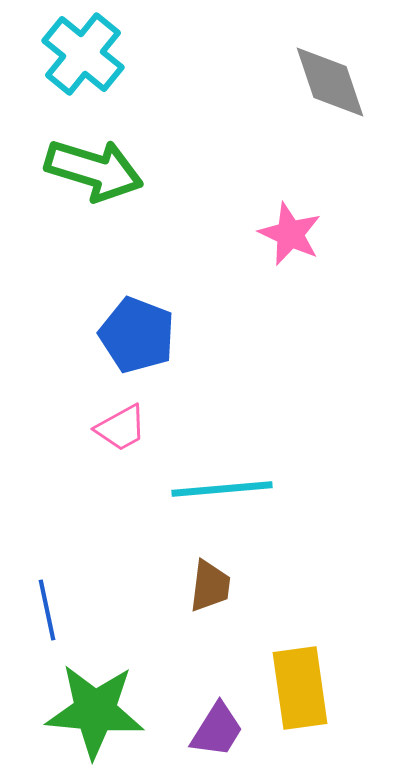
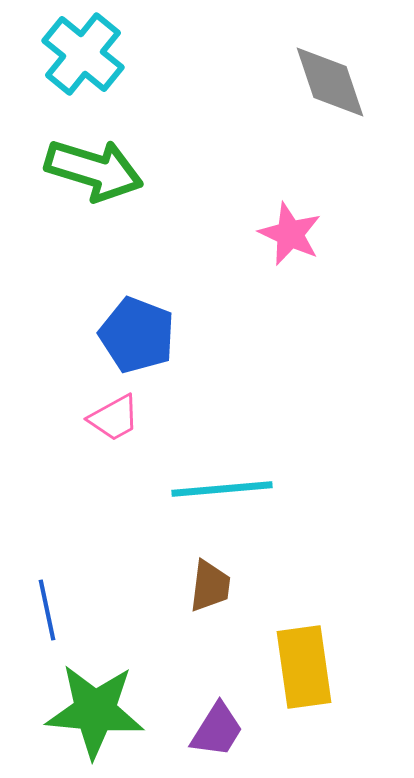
pink trapezoid: moved 7 px left, 10 px up
yellow rectangle: moved 4 px right, 21 px up
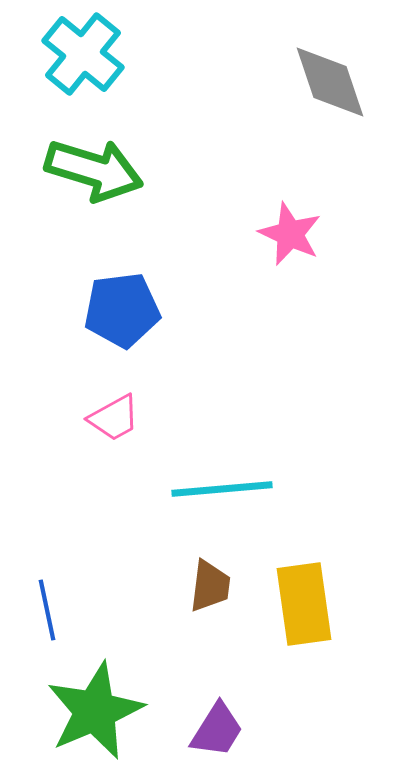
blue pentagon: moved 15 px left, 25 px up; rotated 28 degrees counterclockwise
yellow rectangle: moved 63 px up
green star: rotated 28 degrees counterclockwise
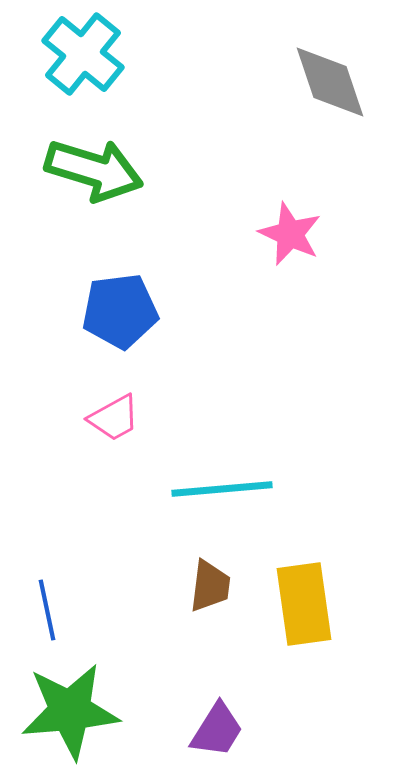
blue pentagon: moved 2 px left, 1 px down
green star: moved 25 px left; rotated 18 degrees clockwise
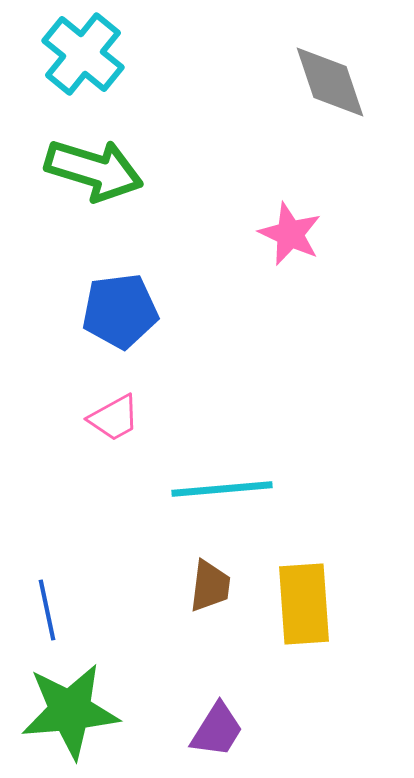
yellow rectangle: rotated 4 degrees clockwise
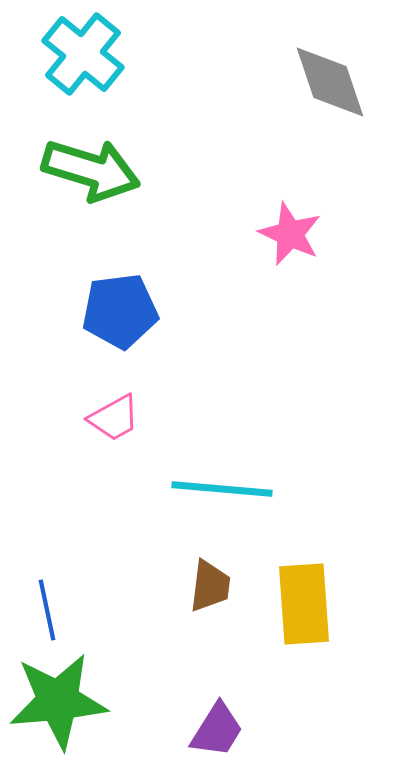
green arrow: moved 3 px left
cyan line: rotated 10 degrees clockwise
green star: moved 12 px left, 10 px up
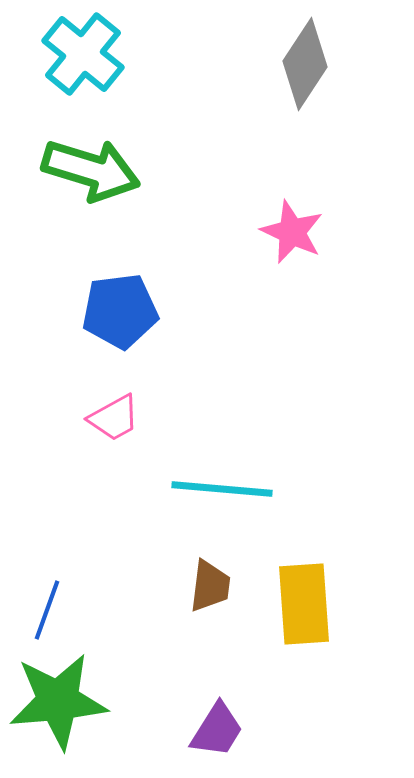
gray diamond: moved 25 px left, 18 px up; rotated 52 degrees clockwise
pink star: moved 2 px right, 2 px up
blue line: rotated 32 degrees clockwise
